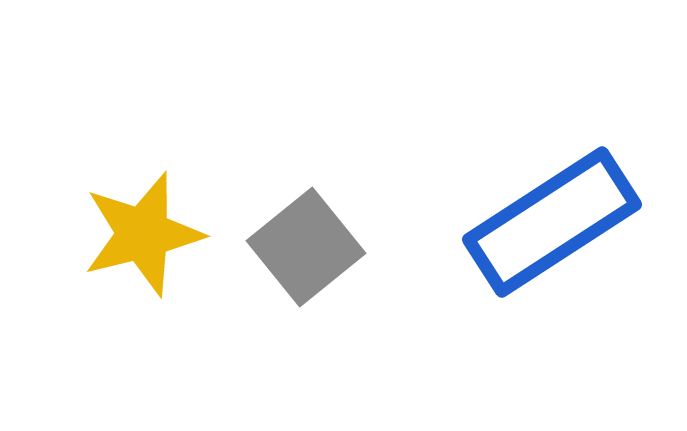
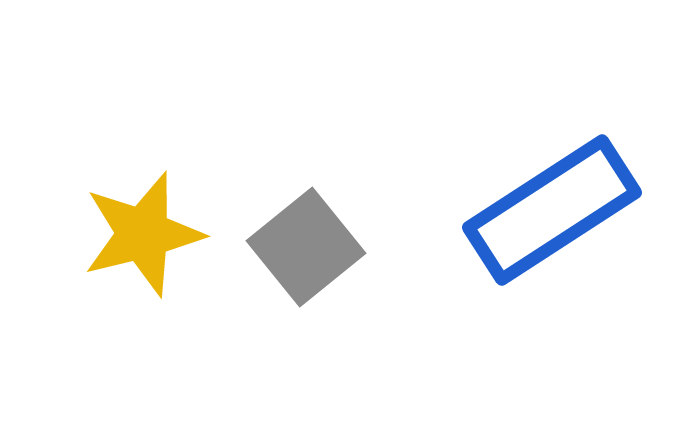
blue rectangle: moved 12 px up
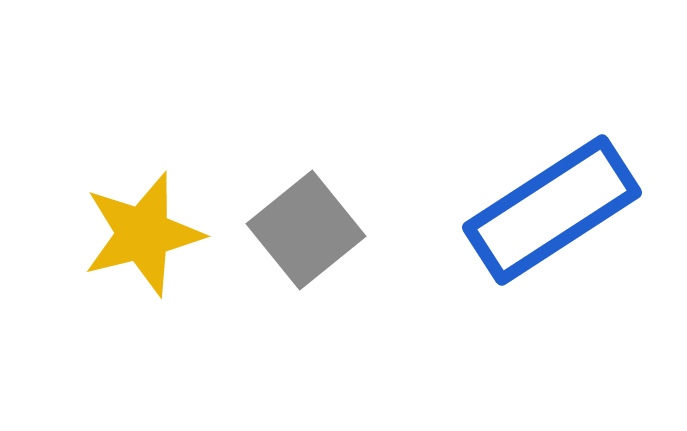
gray square: moved 17 px up
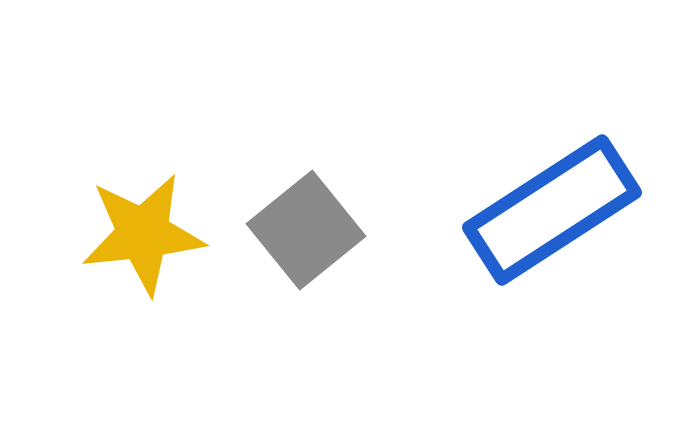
yellow star: rotated 8 degrees clockwise
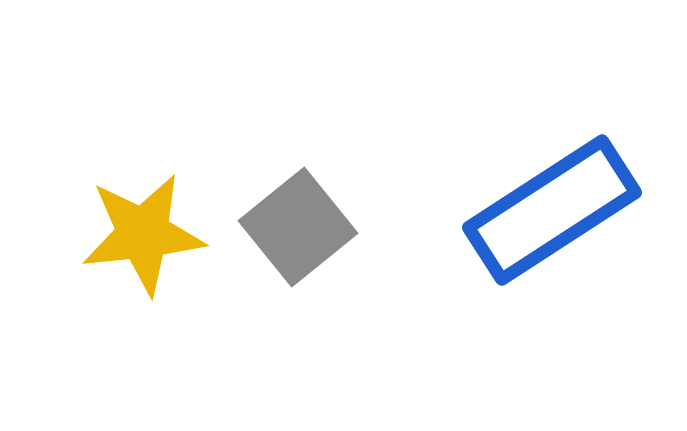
gray square: moved 8 px left, 3 px up
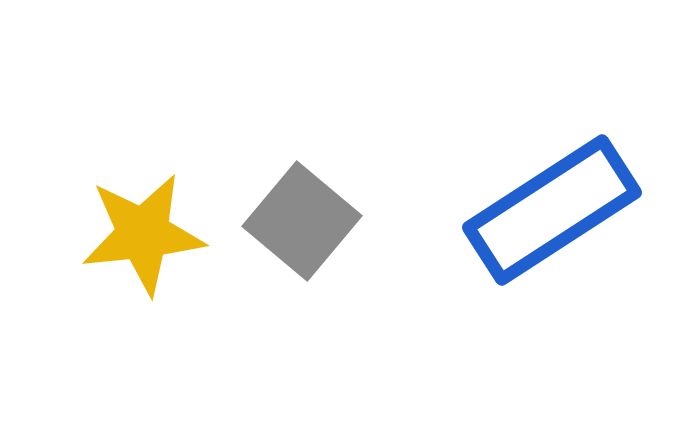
gray square: moved 4 px right, 6 px up; rotated 11 degrees counterclockwise
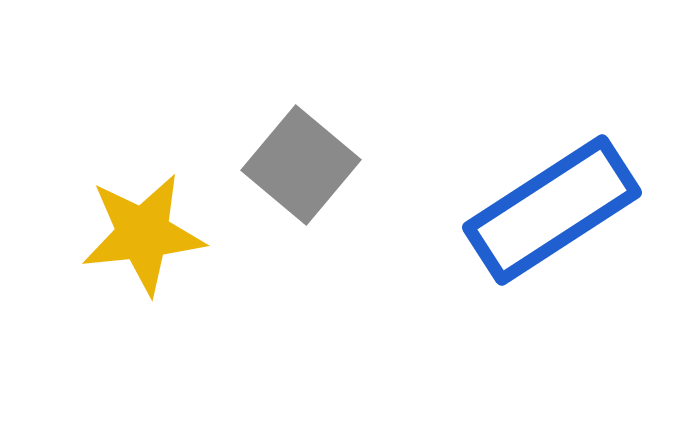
gray square: moved 1 px left, 56 px up
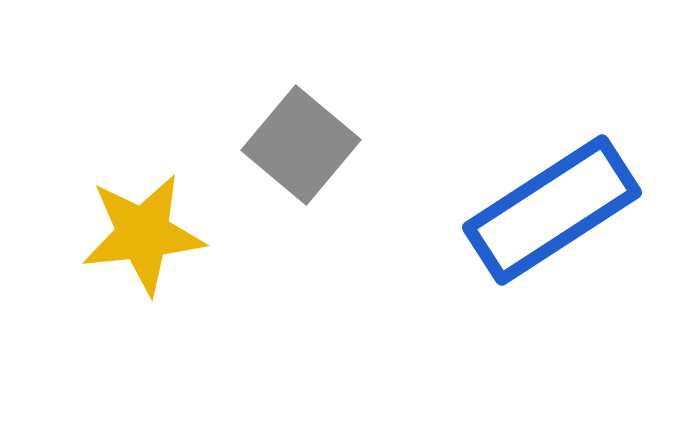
gray square: moved 20 px up
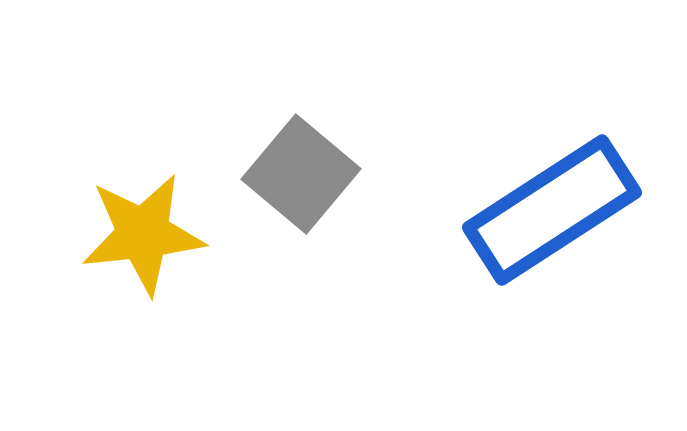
gray square: moved 29 px down
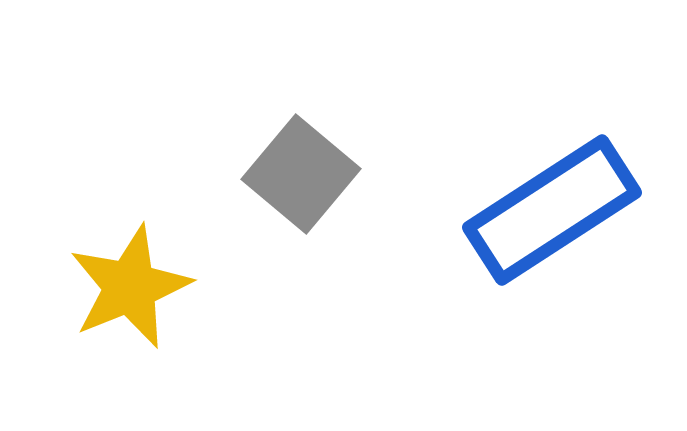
yellow star: moved 13 px left, 53 px down; rotated 16 degrees counterclockwise
